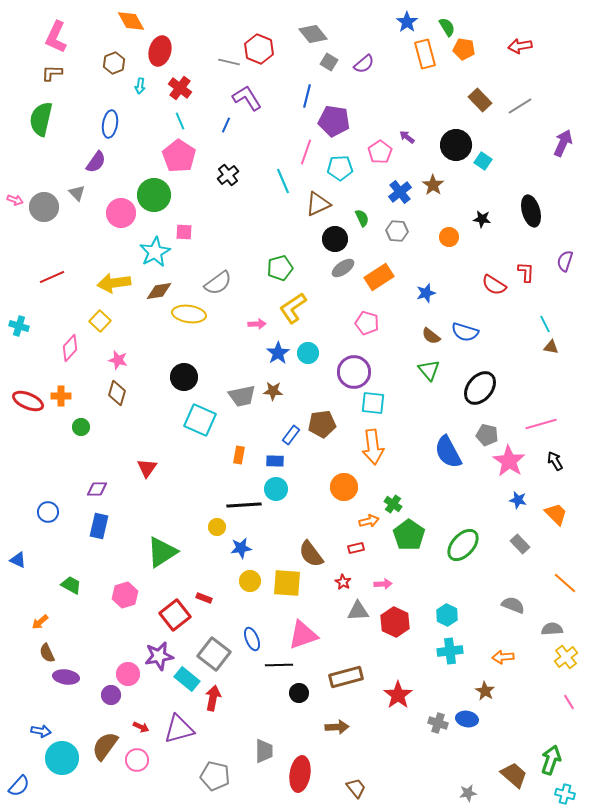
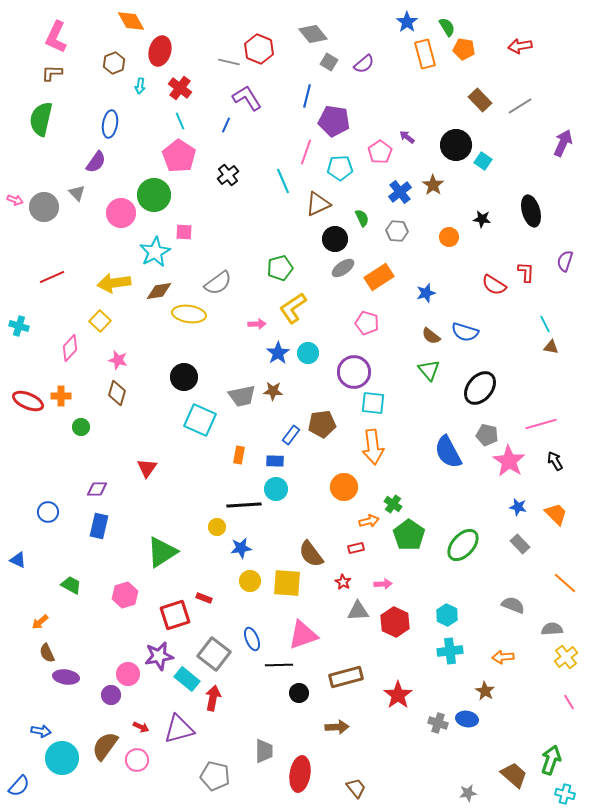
blue star at (518, 500): moved 7 px down
red square at (175, 615): rotated 20 degrees clockwise
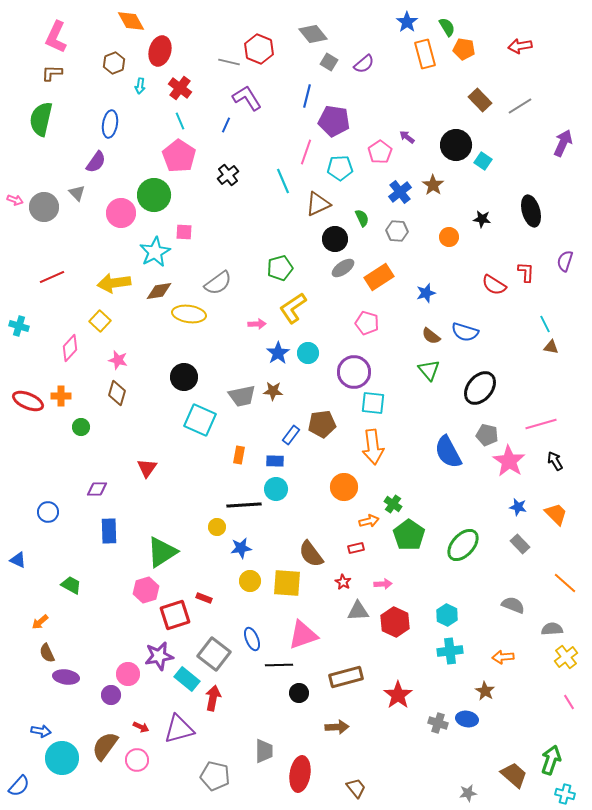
blue rectangle at (99, 526): moved 10 px right, 5 px down; rotated 15 degrees counterclockwise
pink hexagon at (125, 595): moved 21 px right, 5 px up
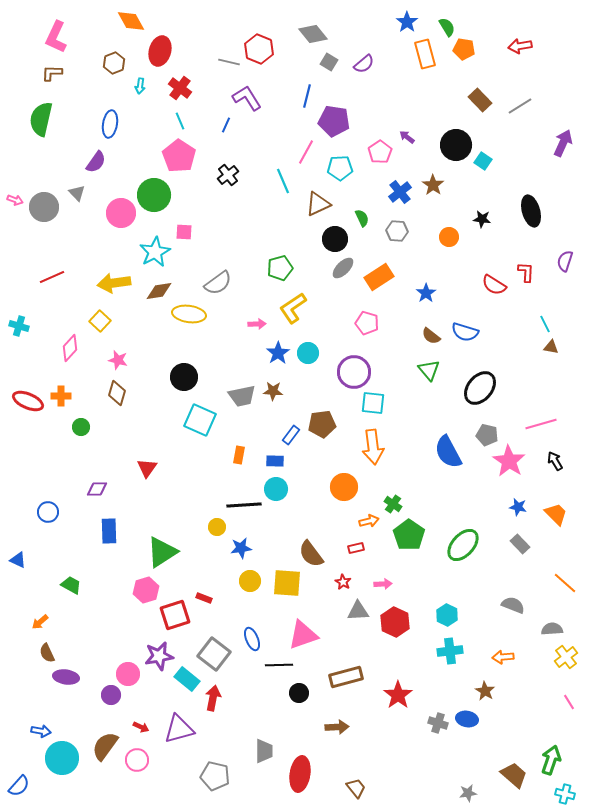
pink line at (306, 152): rotated 10 degrees clockwise
gray ellipse at (343, 268): rotated 10 degrees counterclockwise
blue star at (426, 293): rotated 18 degrees counterclockwise
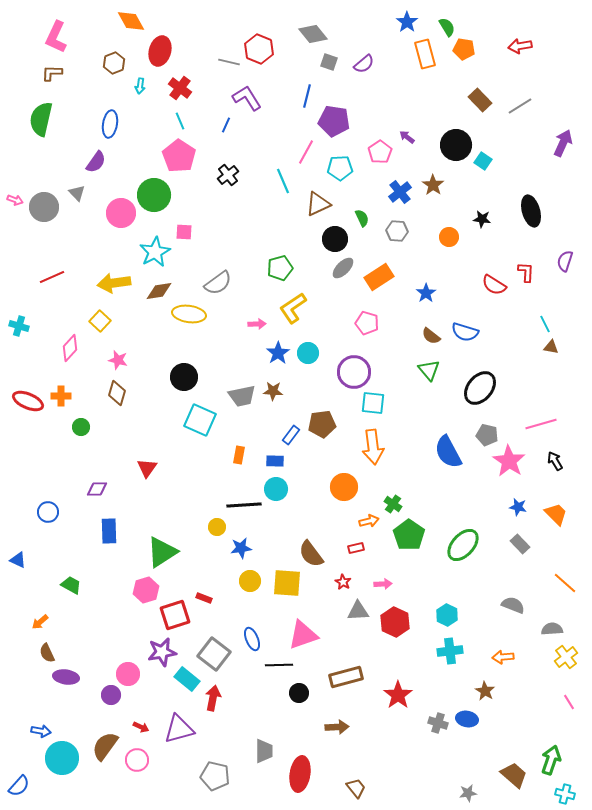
gray square at (329, 62): rotated 12 degrees counterclockwise
purple star at (159, 656): moved 3 px right, 4 px up
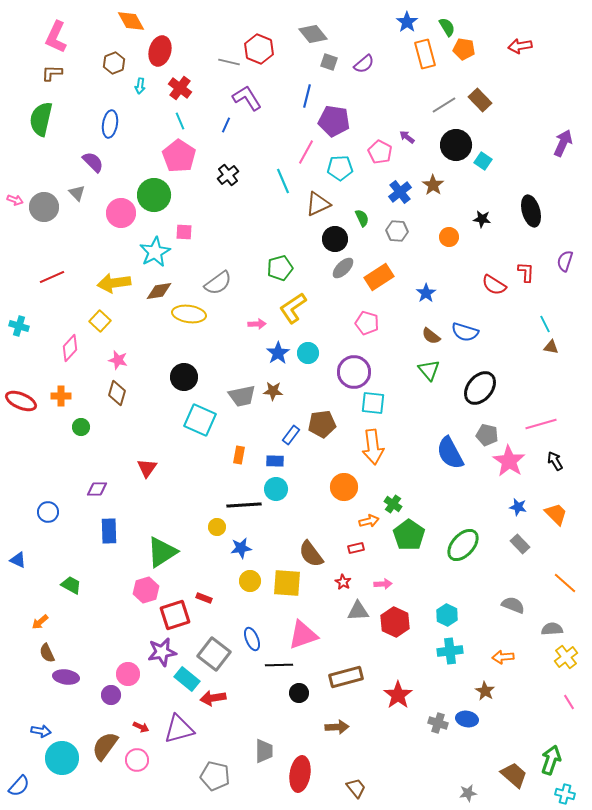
gray line at (520, 106): moved 76 px left, 1 px up
pink pentagon at (380, 152): rotated 10 degrees counterclockwise
purple semicircle at (96, 162): moved 3 px left; rotated 80 degrees counterclockwise
red ellipse at (28, 401): moved 7 px left
blue semicircle at (448, 452): moved 2 px right, 1 px down
red arrow at (213, 698): rotated 110 degrees counterclockwise
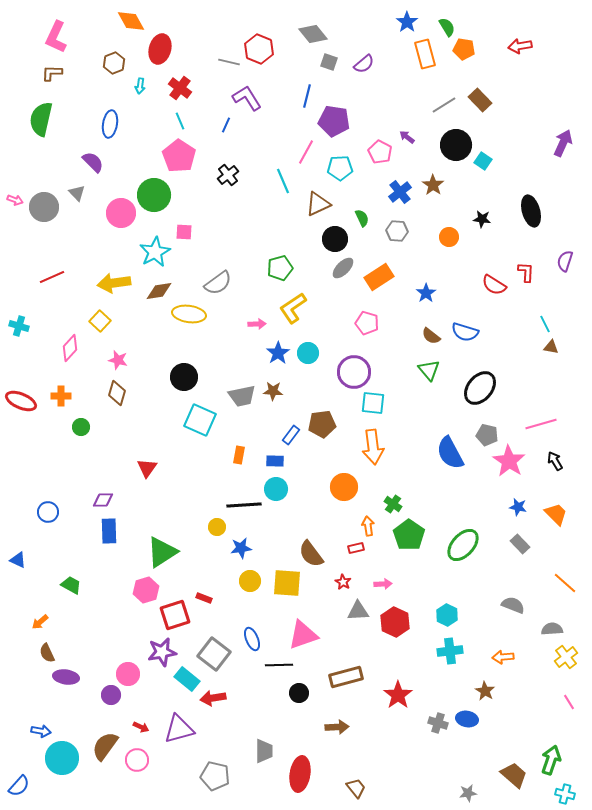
red ellipse at (160, 51): moved 2 px up
purple diamond at (97, 489): moved 6 px right, 11 px down
orange arrow at (369, 521): moved 1 px left, 5 px down; rotated 84 degrees counterclockwise
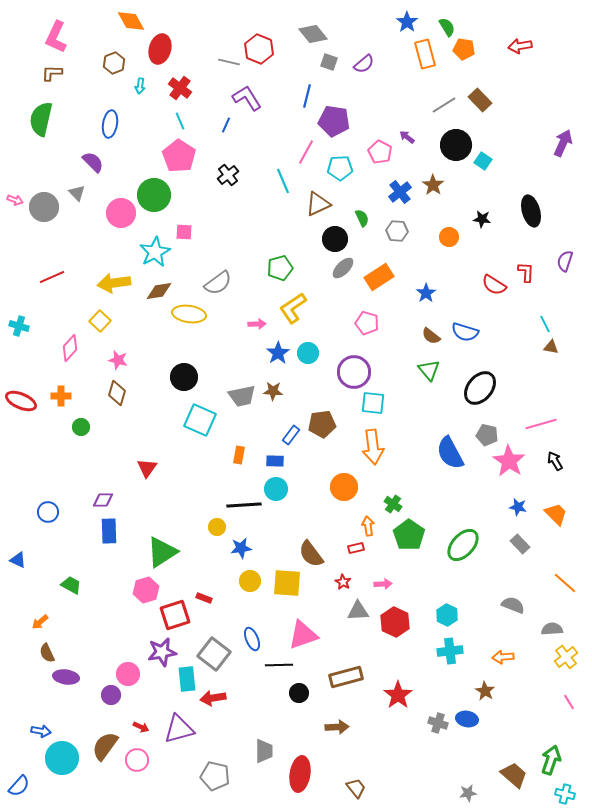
cyan rectangle at (187, 679): rotated 45 degrees clockwise
